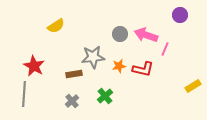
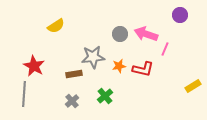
pink arrow: moved 1 px up
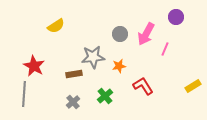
purple circle: moved 4 px left, 2 px down
pink arrow: rotated 80 degrees counterclockwise
red L-shape: moved 17 px down; rotated 135 degrees counterclockwise
gray cross: moved 1 px right, 1 px down
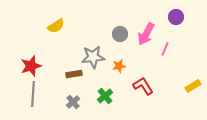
red star: moved 3 px left; rotated 25 degrees clockwise
gray line: moved 9 px right
